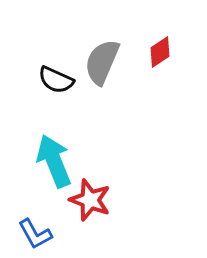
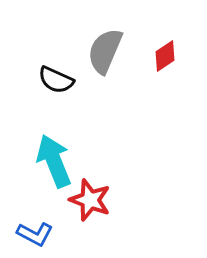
red diamond: moved 5 px right, 4 px down
gray semicircle: moved 3 px right, 11 px up
blue L-shape: rotated 33 degrees counterclockwise
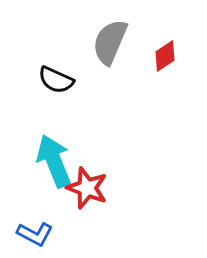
gray semicircle: moved 5 px right, 9 px up
red star: moved 3 px left, 12 px up
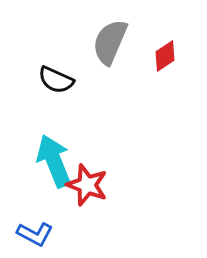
red star: moved 3 px up
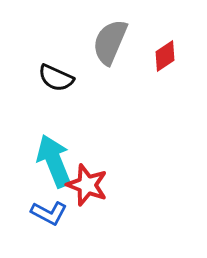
black semicircle: moved 2 px up
blue L-shape: moved 14 px right, 21 px up
